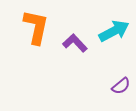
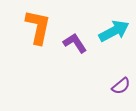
orange L-shape: moved 2 px right
purple L-shape: rotated 10 degrees clockwise
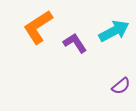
orange L-shape: rotated 135 degrees counterclockwise
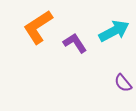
purple semicircle: moved 2 px right, 3 px up; rotated 90 degrees clockwise
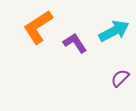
purple semicircle: moved 3 px left, 5 px up; rotated 84 degrees clockwise
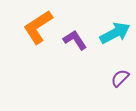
cyan arrow: moved 1 px right, 2 px down
purple L-shape: moved 3 px up
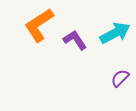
orange L-shape: moved 1 px right, 2 px up
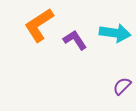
cyan arrow: rotated 36 degrees clockwise
purple semicircle: moved 2 px right, 8 px down
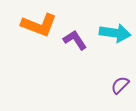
orange L-shape: rotated 126 degrees counterclockwise
purple semicircle: moved 2 px left, 1 px up
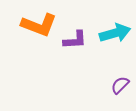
cyan arrow: rotated 24 degrees counterclockwise
purple L-shape: rotated 120 degrees clockwise
